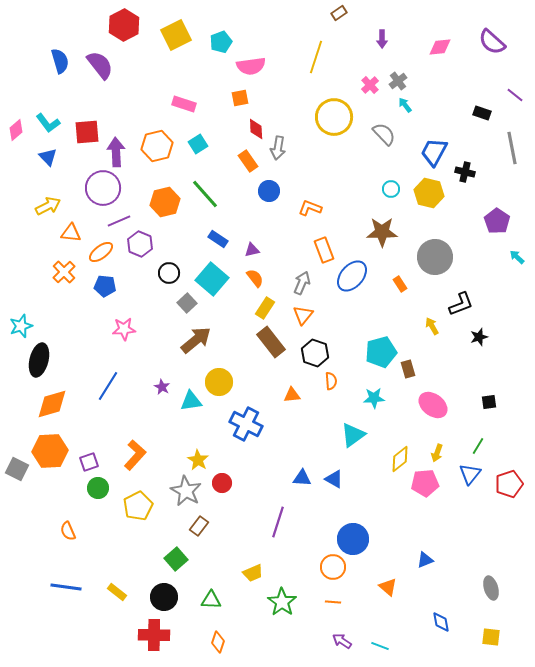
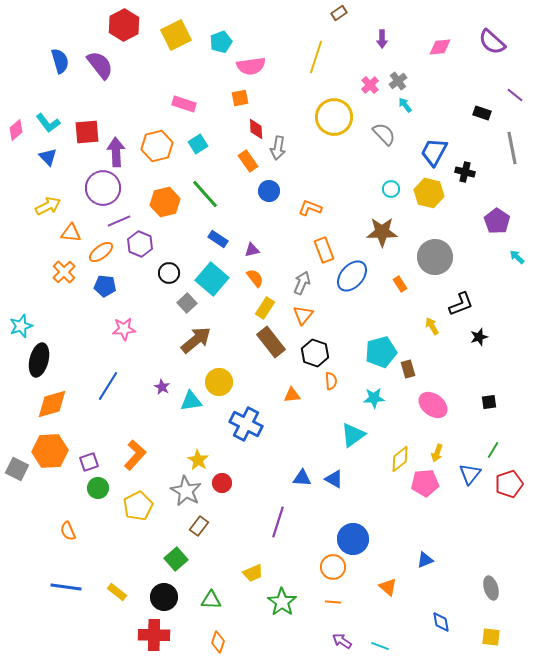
green line at (478, 446): moved 15 px right, 4 px down
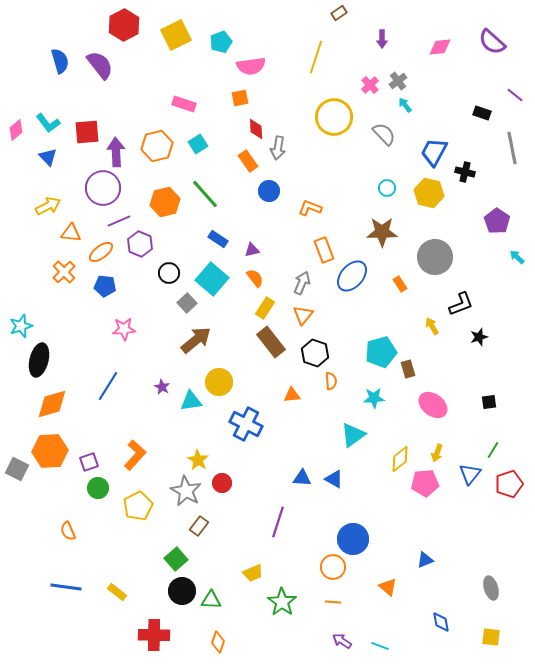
cyan circle at (391, 189): moved 4 px left, 1 px up
black circle at (164, 597): moved 18 px right, 6 px up
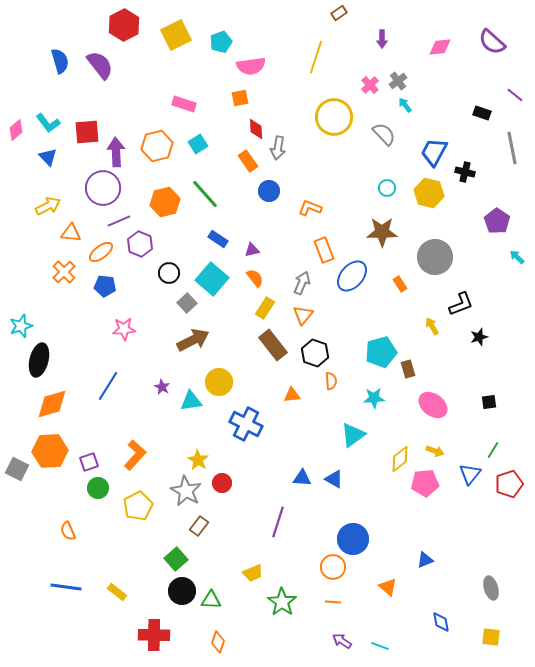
brown arrow at (196, 340): moved 3 px left; rotated 12 degrees clockwise
brown rectangle at (271, 342): moved 2 px right, 3 px down
yellow arrow at (437, 453): moved 2 px left, 2 px up; rotated 90 degrees counterclockwise
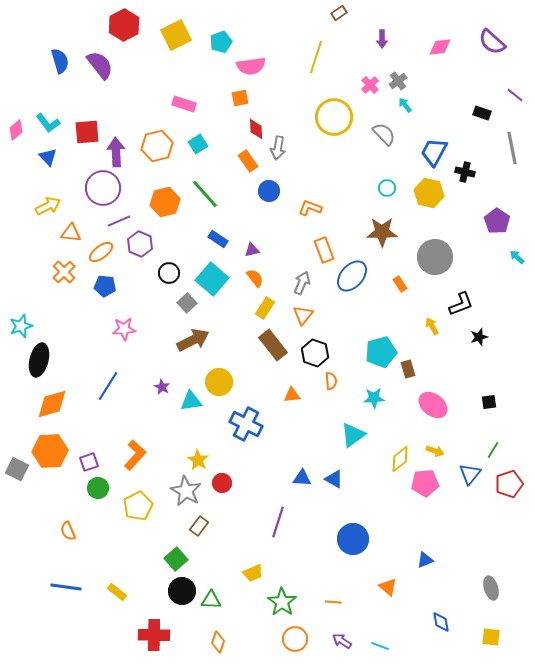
orange circle at (333, 567): moved 38 px left, 72 px down
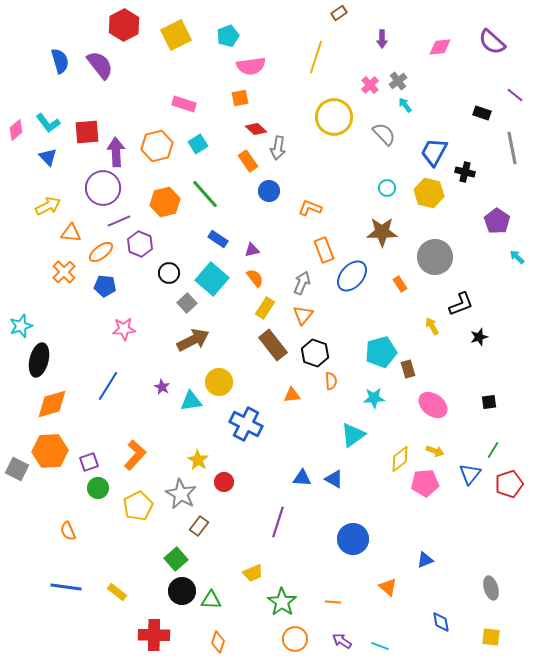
cyan pentagon at (221, 42): moved 7 px right, 6 px up
red diamond at (256, 129): rotated 45 degrees counterclockwise
red circle at (222, 483): moved 2 px right, 1 px up
gray star at (186, 491): moved 5 px left, 3 px down
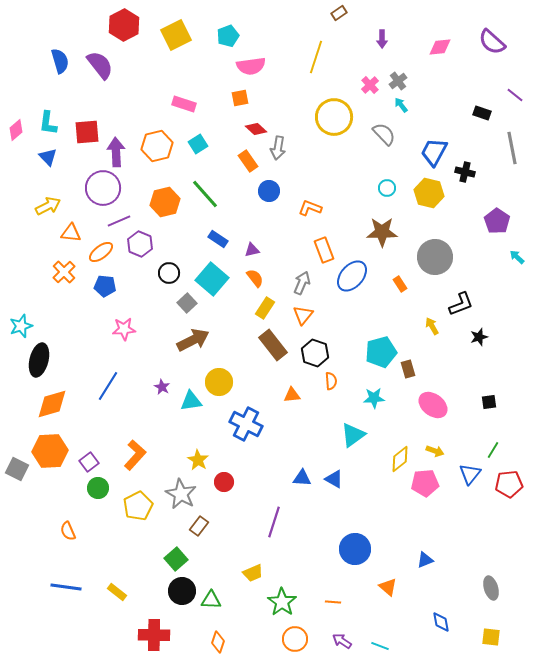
cyan arrow at (405, 105): moved 4 px left
cyan L-shape at (48, 123): rotated 45 degrees clockwise
purple square at (89, 462): rotated 18 degrees counterclockwise
red pentagon at (509, 484): rotated 12 degrees clockwise
purple line at (278, 522): moved 4 px left
blue circle at (353, 539): moved 2 px right, 10 px down
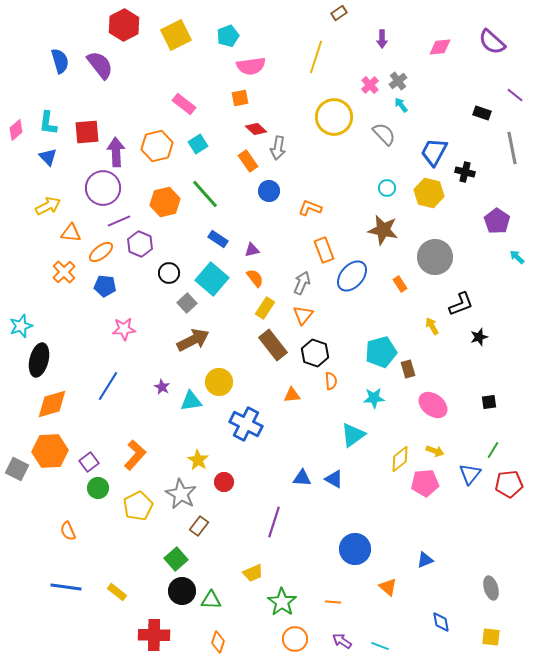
pink rectangle at (184, 104): rotated 20 degrees clockwise
brown star at (382, 232): moved 1 px right, 2 px up; rotated 12 degrees clockwise
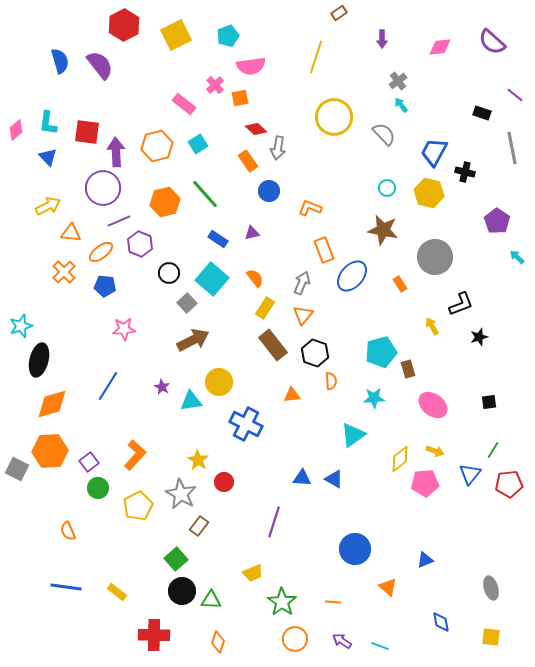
pink cross at (370, 85): moved 155 px left
red square at (87, 132): rotated 12 degrees clockwise
purple triangle at (252, 250): moved 17 px up
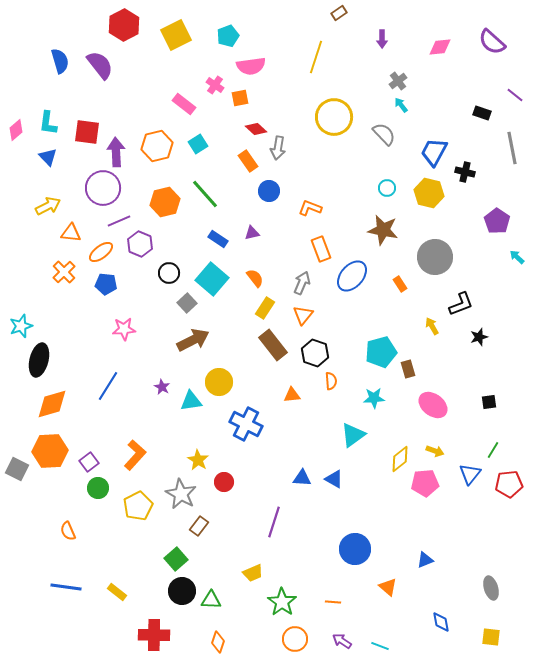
pink cross at (215, 85): rotated 12 degrees counterclockwise
orange rectangle at (324, 250): moved 3 px left, 1 px up
blue pentagon at (105, 286): moved 1 px right, 2 px up
